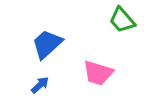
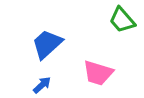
blue arrow: moved 2 px right
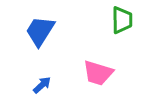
green trapezoid: rotated 140 degrees counterclockwise
blue trapezoid: moved 7 px left, 13 px up; rotated 16 degrees counterclockwise
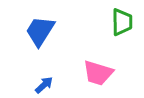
green trapezoid: moved 2 px down
blue arrow: moved 2 px right
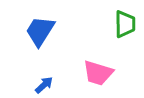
green trapezoid: moved 3 px right, 2 px down
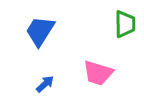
blue arrow: moved 1 px right, 1 px up
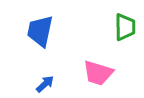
green trapezoid: moved 3 px down
blue trapezoid: rotated 20 degrees counterclockwise
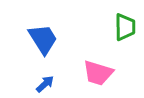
blue trapezoid: moved 3 px right, 8 px down; rotated 136 degrees clockwise
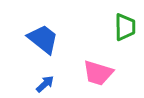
blue trapezoid: rotated 20 degrees counterclockwise
